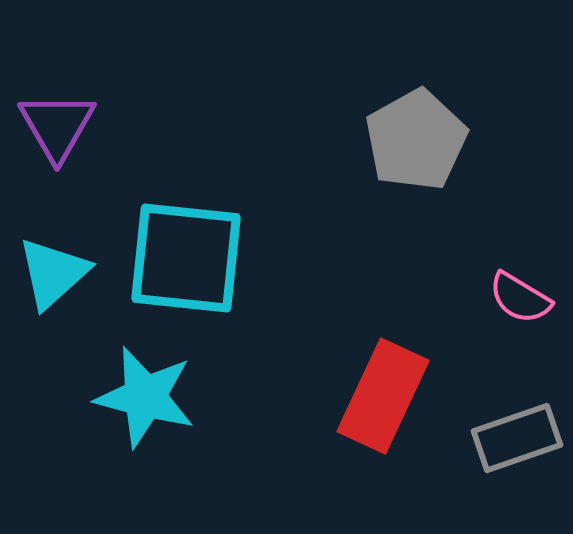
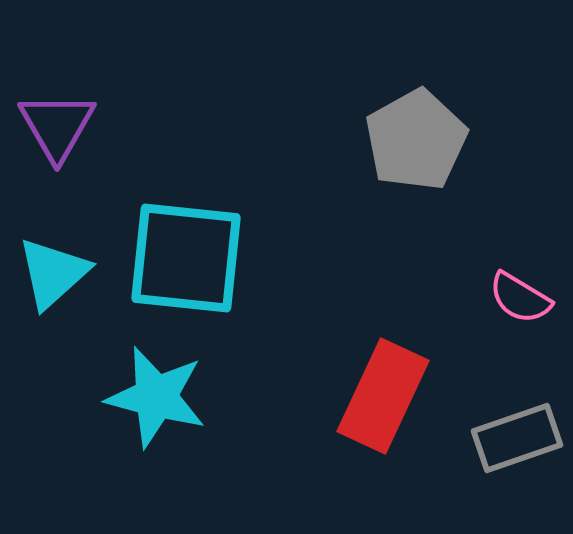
cyan star: moved 11 px right
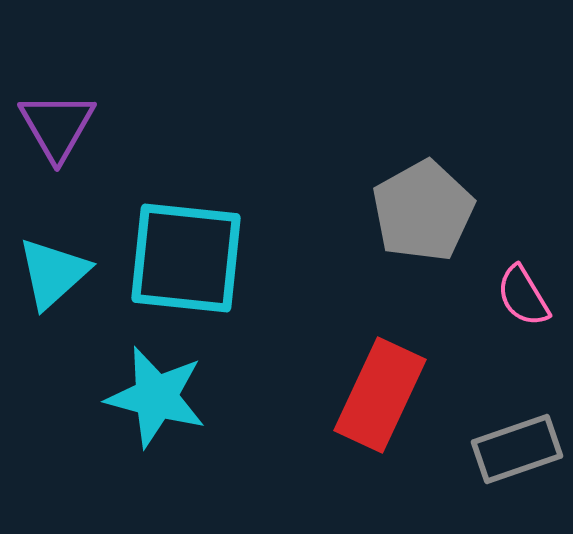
gray pentagon: moved 7 px right, 71 px down
pink semicircle: moved 3 px right, 2 px up; rotated 28 degrees clockwise
red rectangle: moved 3 px left, 1 px up
gray rectangle: moved 11 px down
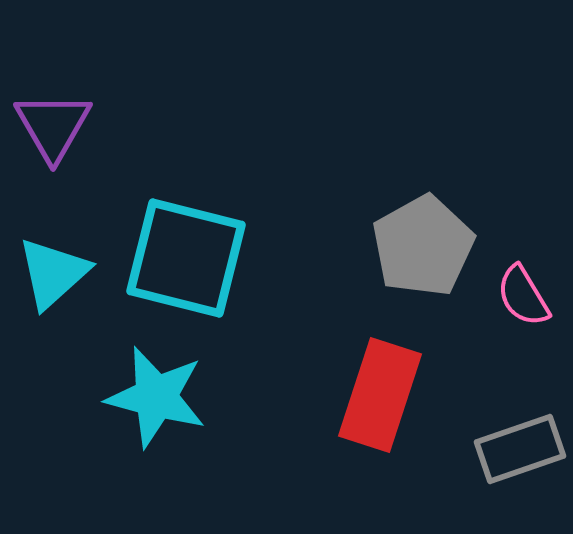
purple triangle: moved 4 px left
gray pentagon: moved 35 px down
cyan square: rotated 8 degrees clockwise
red rectangle: rotated 7 degrees counterclockwise
gray rectangle: moved 3 px right
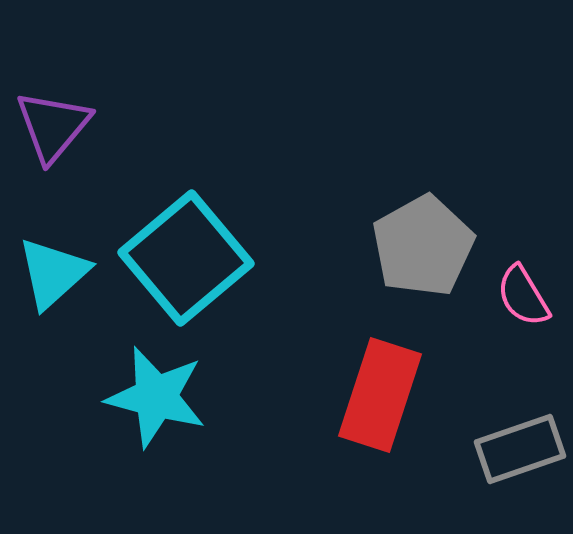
purple triangle: rotated 10 degrees clockwise
cyan square: rotated 36 degrees clockwise
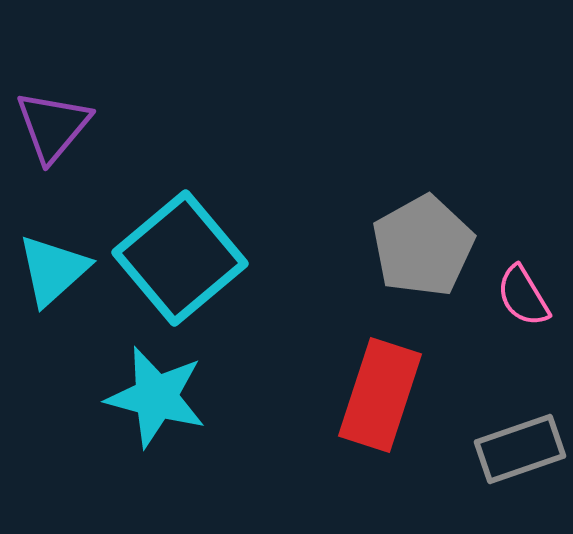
cyan square: moved 6 px left
cyan triangle: moved 3 px up
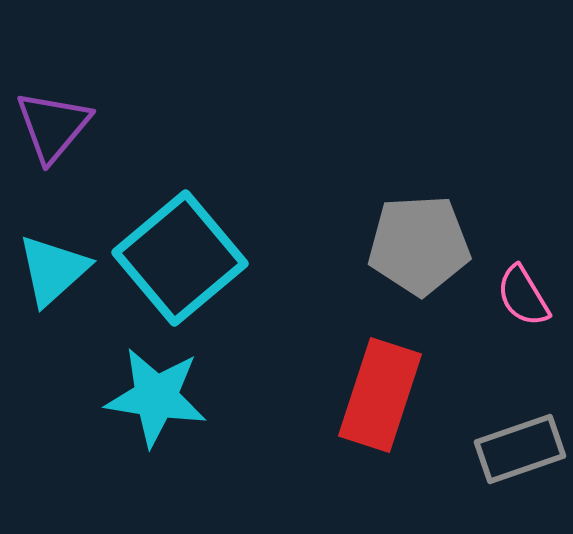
gray pentagon: moved 4 px left, 1 px up; rotated 26 degrees clockwise
cyan star: rotated 6 degrees counterclockwise
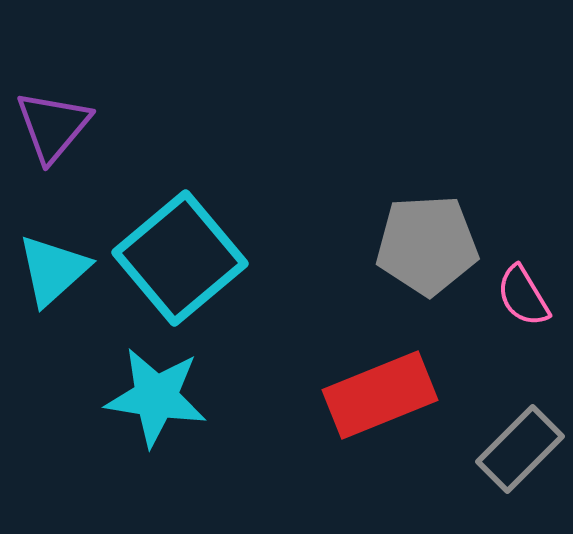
gray pentagon: moved 8 px right
red rectangle: rotated 50 degrees clockwise
gray rectangle: rotated 26 degrees counterclockwise
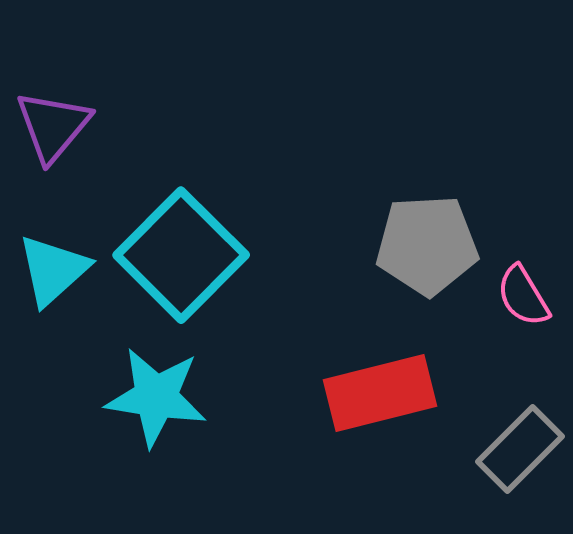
cyan square: moved 1 px right, 3 px up; rotated 5 degrees counterclockwise
red rectangle: moved 2 px up; rotated 8 degrees clockwise
